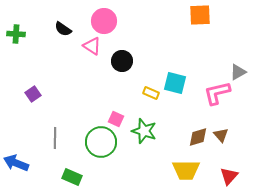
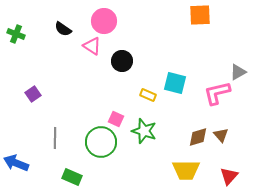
green cross: rotated 18 degrees clockwise
yellow rectangle: moved 3 px left, 2 px down
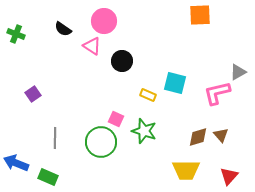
green rectangle: moved 24 px left
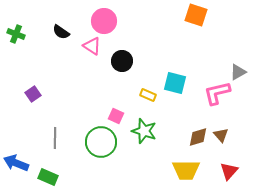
orange square: moved 4 px left; rotated 20 degrees clockwise
black semicircle: moved 2 px left, 3 px down
pink square: moved 3 px up
red triangle: moved 5 px up
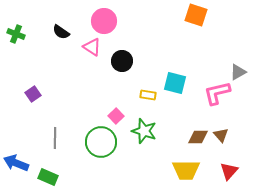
pink triangle: moved 1 px down
yellow rectangle: rotated 14 degrees counterclockwise
pink square: rotated 21 degrees clockwise
brown diamond: rotated 15 degrees clockwise
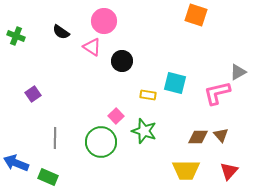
green cross: moved 2 px down
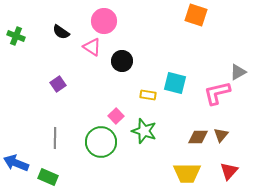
purple square: moved 25 px right, 10 px up
brown triangle: rotated 21 degrees clockwise
yellow trapezoid: moved 1 px right, 3 px down
